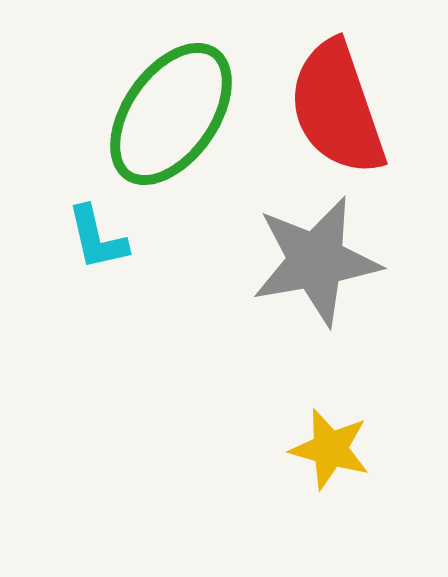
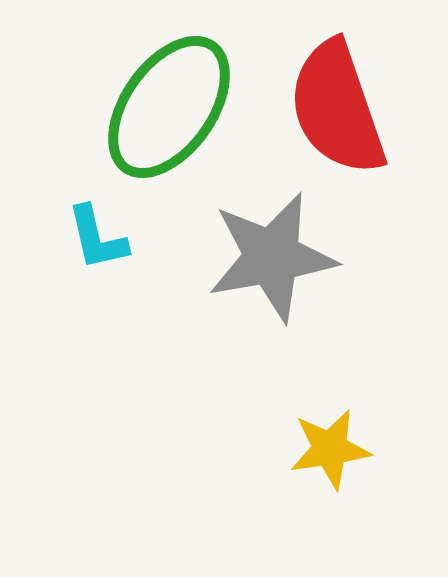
green ellipse: moved 2 px left, 7 px up
gray star: moved 44 px left, 4 px up
yellow star: rotated 24 degrees counterclockwise
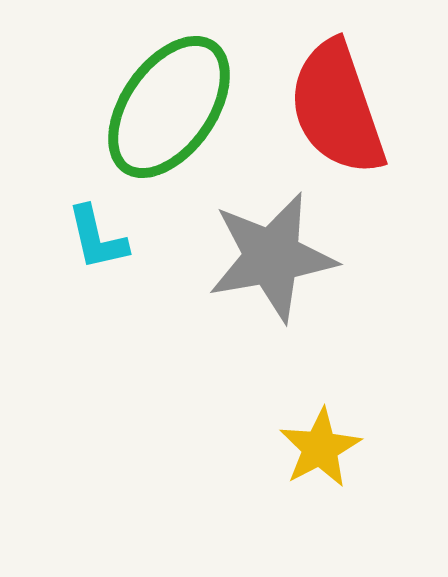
yellow star: moved 10 px left, 1 px up; rotated 20 degrees counterclockwise
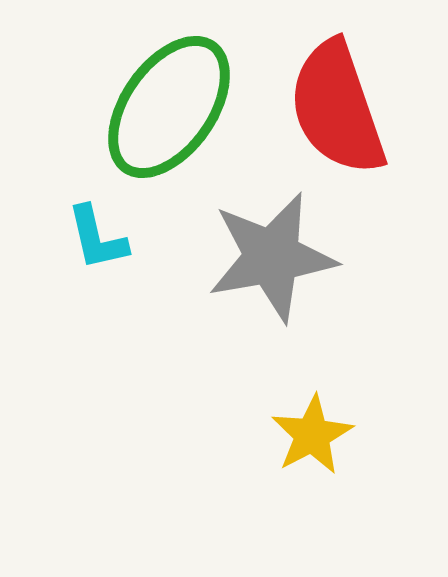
yellow star: moved 8 px left, 13 px up
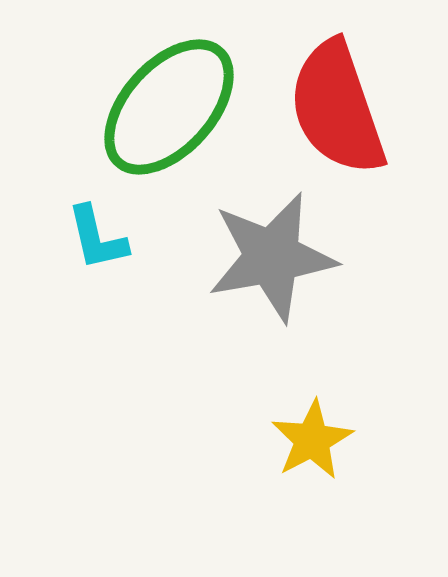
green ellipse: rotated 7 degrees clockwise
yellow star: moved 5 px down
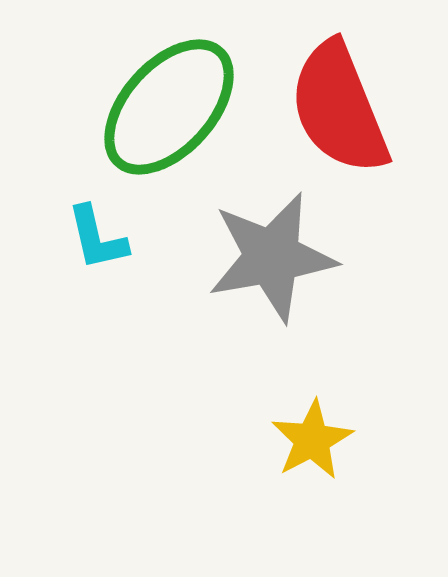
red semicircle: moved 2 px right; rotated 3 degrees counterclockwise
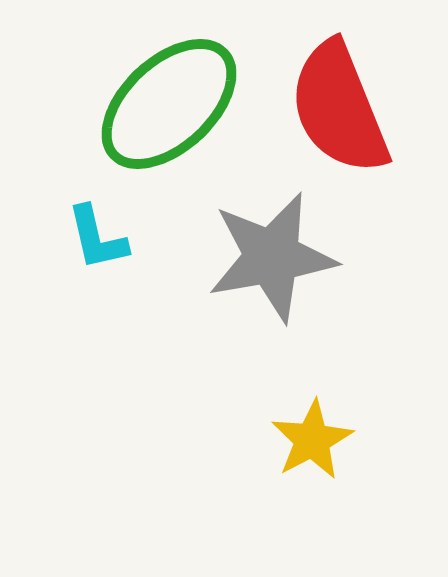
green ellipse: moved 3 px up; rotated 5 degrees clockwise
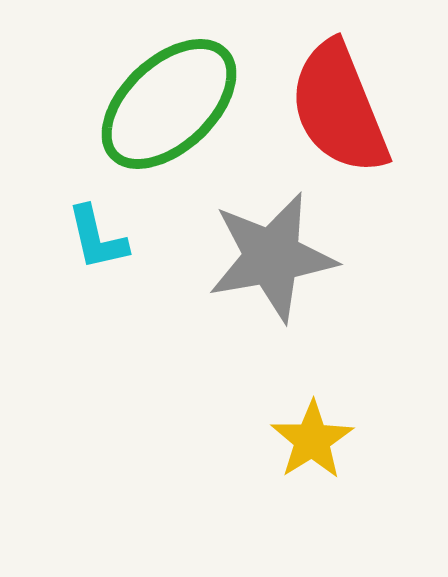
yellow star: rotated 4 degrees counterclockwise
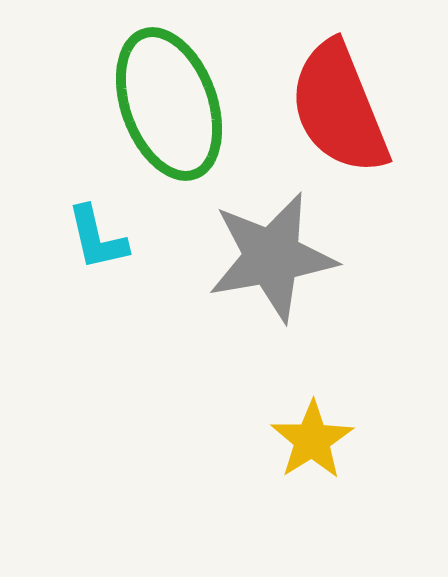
green ellipse: rotated 67 degrees counterclockwise
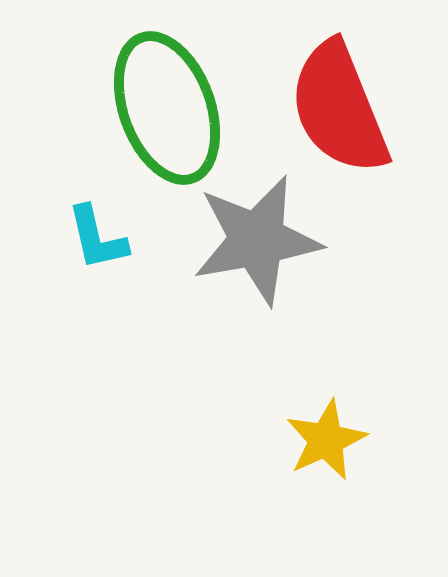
green ellipse: moved 2 px left, 4 px down
gray star: moved 15 px left, 17 px up
yellow star: moved 14 px right; rotated 8 degrees clockwise
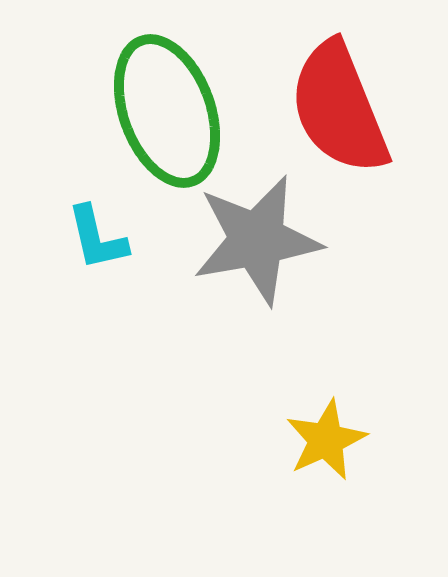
green ellipse: moved 3 px down
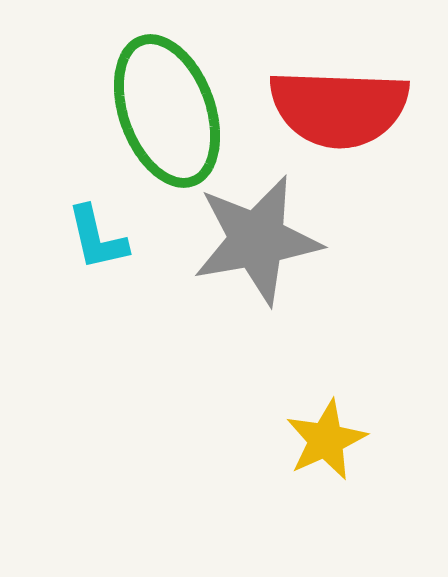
red semicircle: rotated 66 degrees counterclockwise
